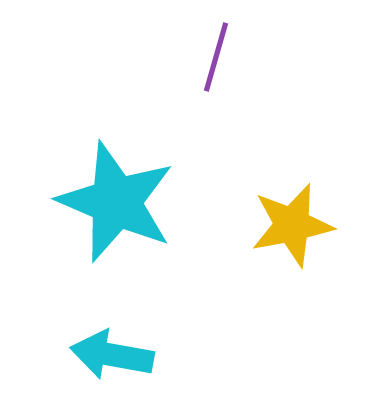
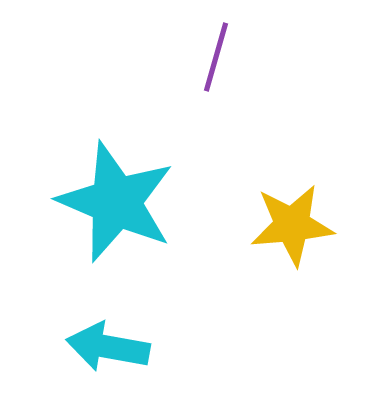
yellow star: rotated 6 degrees clockwise
cyan arrow: moved 4 px left, 8 px up
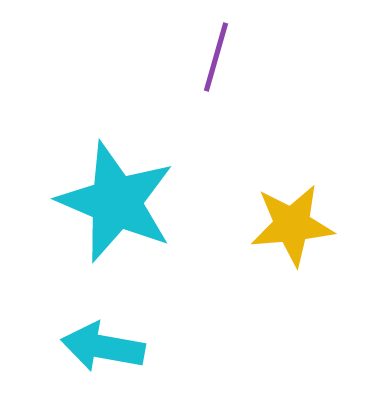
cyan arrow: moved 5 px left
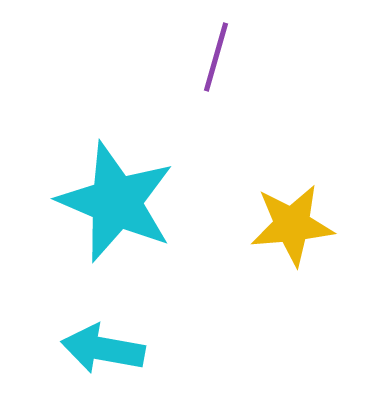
cyan arrow: moved 2 px down
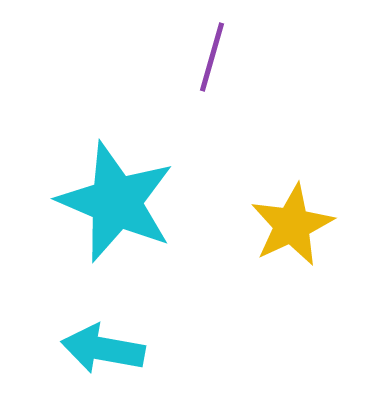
purple line: moved 4 px left
yellow star: rotated 20 degrees counterclockwise
